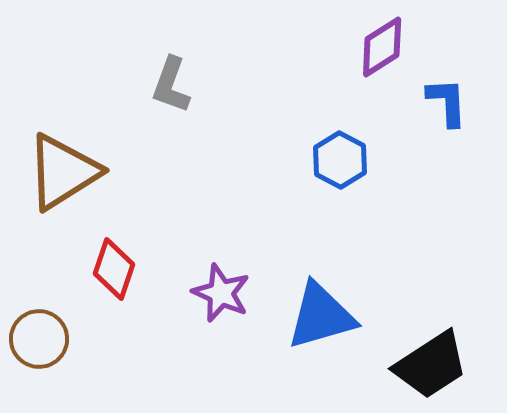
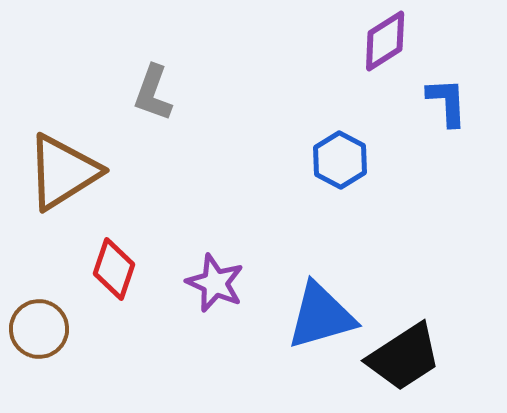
purple diamond: moved 3 px right, 6 px up
gray L-shape: moved 18 px left, 8 px down
purple star: moved 6 px left, 10 px up
brown circle: moved 10 px up
black trapezoid: moved 27 px left, 8 px up
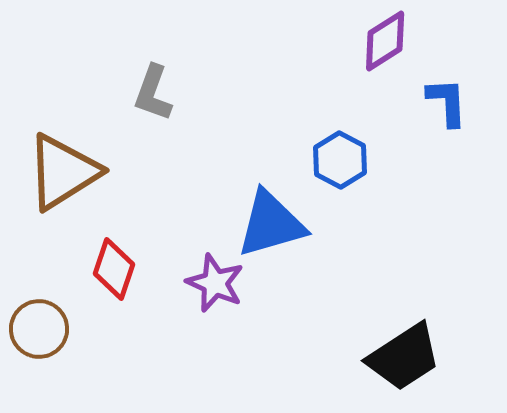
blue triangle: moved 50 px left, 92 px up
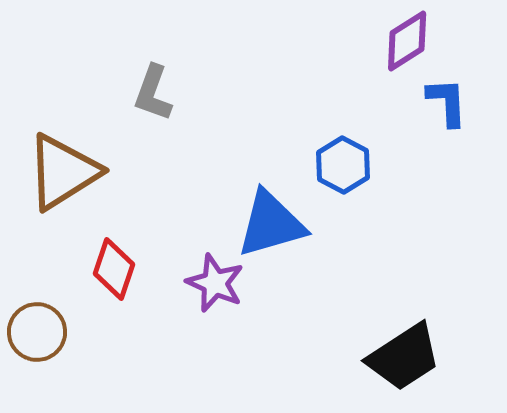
purple diamond: moved 22 px right
blue hexagon: moved 3 px right, 5 px down
brown circle: moved 2 px left, 3 px down
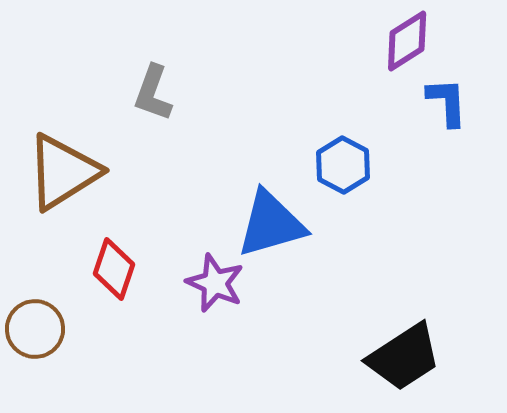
brown circle: moved 2 px left, 3 px up
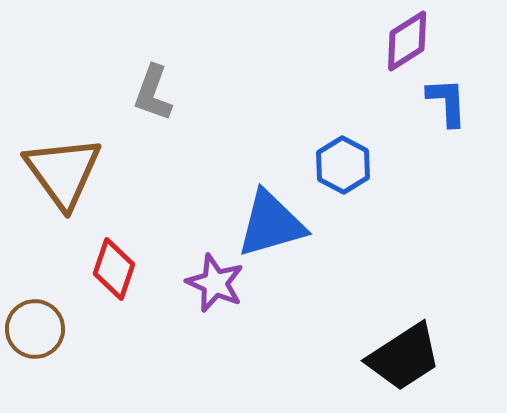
brown triangle: rotated 34 degrees counterclockwise
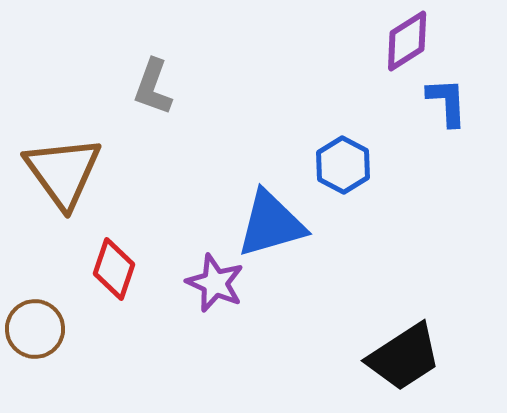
gray L-shape: moved 6 px up
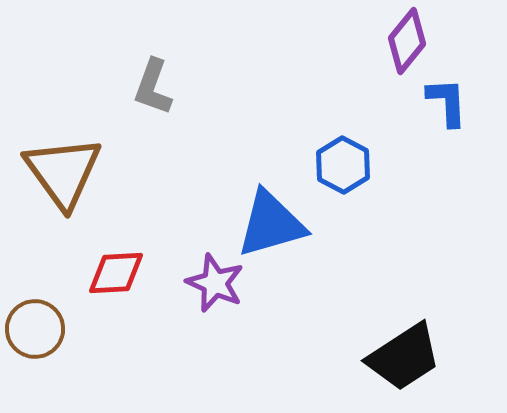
purple diamond: rotated 18 degrees counterclockwise
red diamond: moved 2 px right, 4 px down; rotated 68 degrees clockwise
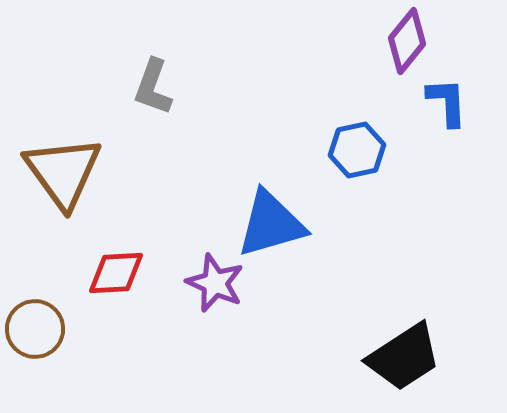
blue hexagon: moved 14 px right, 15 px up; rotated 20 degrees clockwise
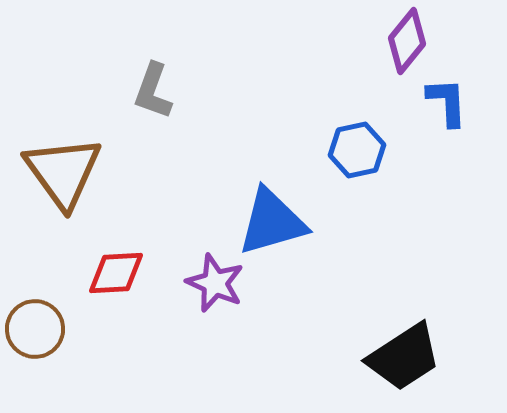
gray L-shape: moved 4 px down
blue triangle: moved 1 px right, 2 px up
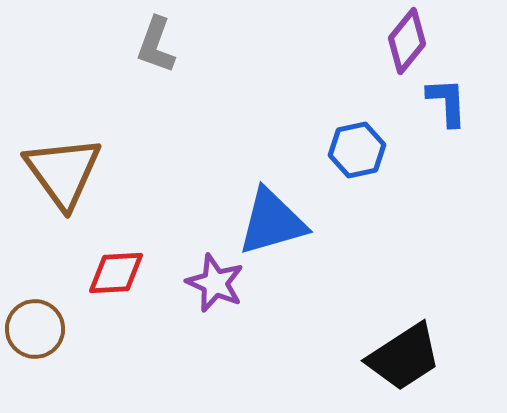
gray L-shape: moved 3 px right, 46 px up
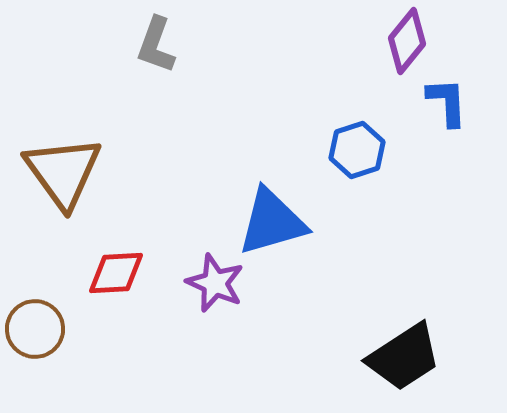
blue hexagon: rotated 6 degrees counterclockwise
